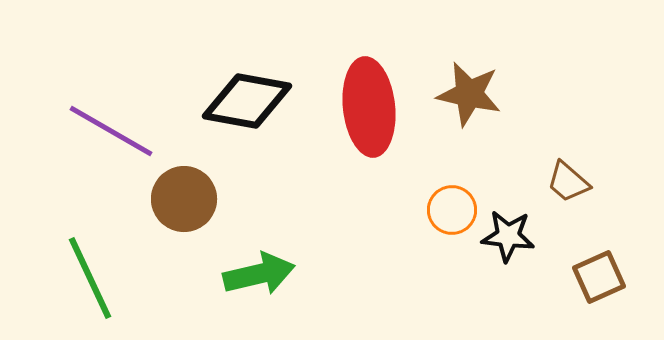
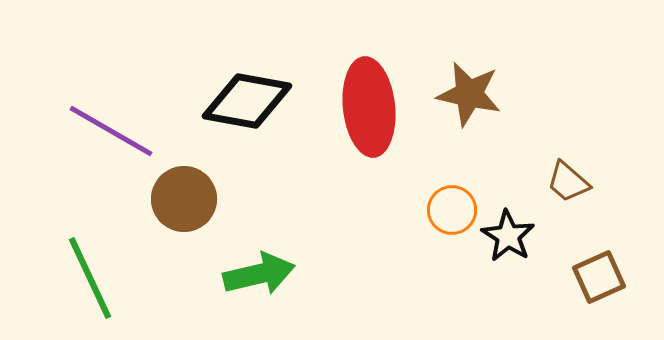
black star: rotated 26 degrees clockwise
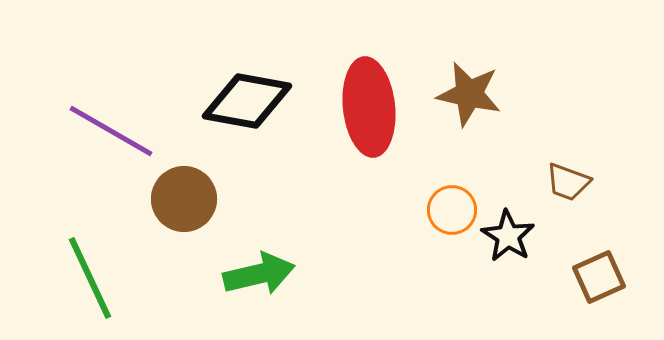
brown trapezoid: rotated 21 degrees counterclockwise
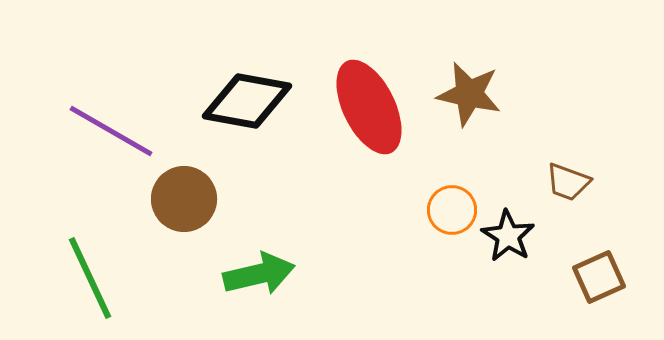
red ellipse: rotated 20 degrees counterclockwise
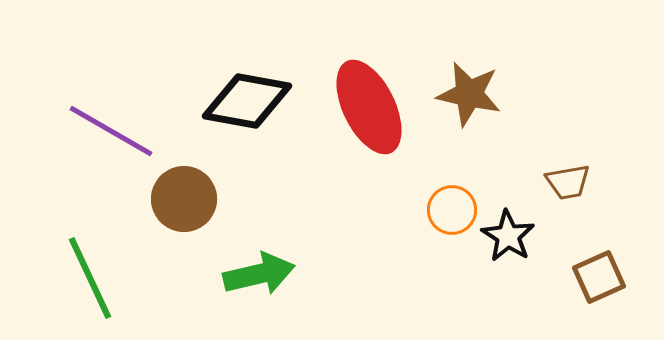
brown trapezoid: rotated 30 degrees counterclockwise
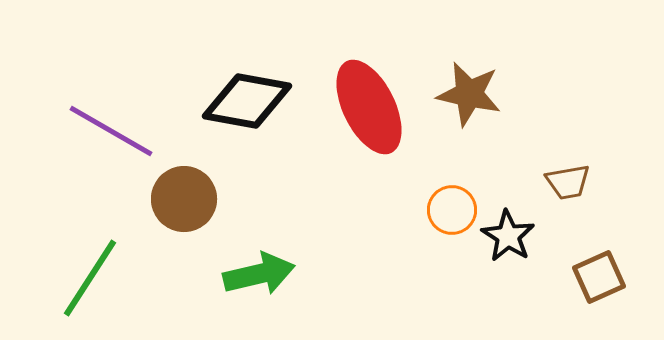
green line: rotated 58 degrees clockwise
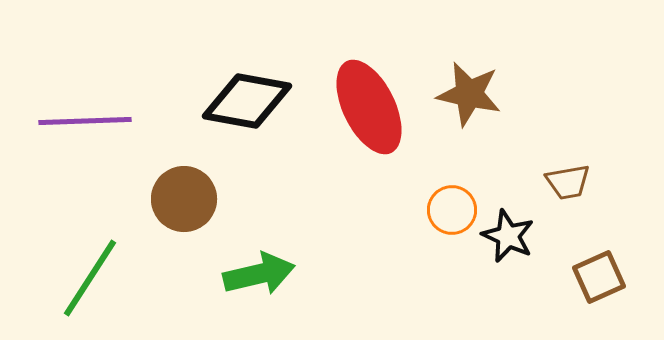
purple line: moved 26 px left, 10 px up; rotated 32 degrees counterclockwise
black star: rotated 8 degrees counterclockwise
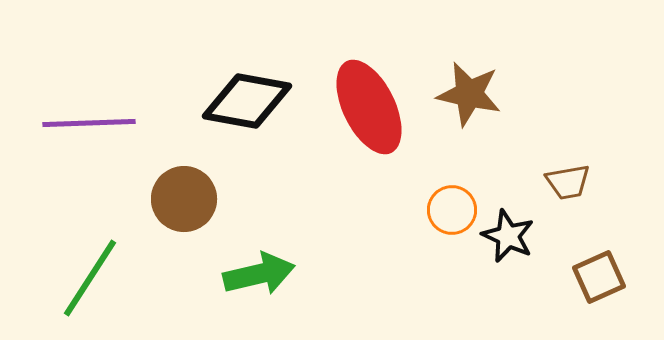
purple line: moved 4 px right, 2 px down
